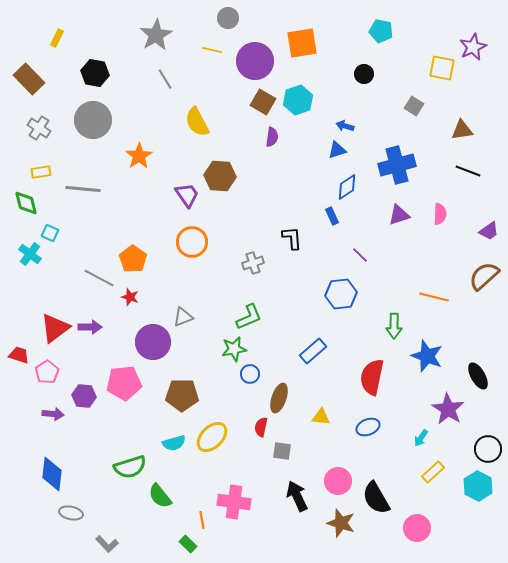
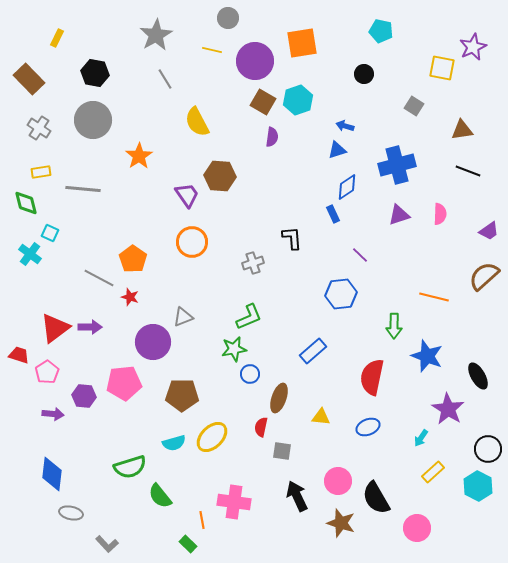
blue rectangle at (332, 216): moved 1 px right, 2 px up
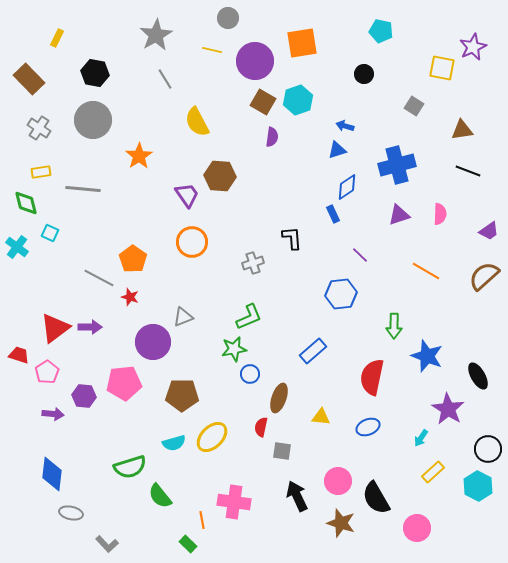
cyan cross at (30, 254): moved 13 px left, 7 px up
orange line at (434, 297): moved 8 px left, 26 px up; rotated 16 degrees clockwise
